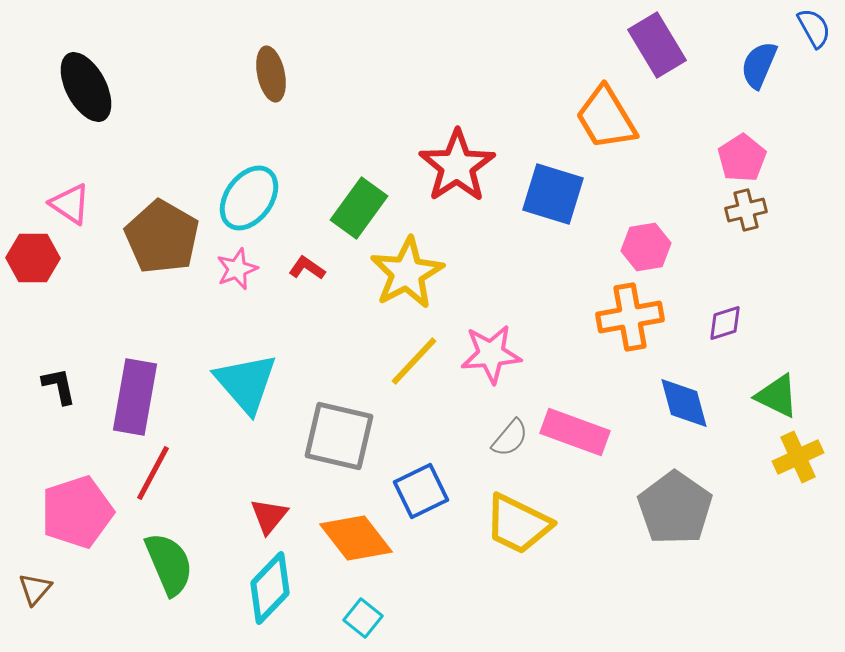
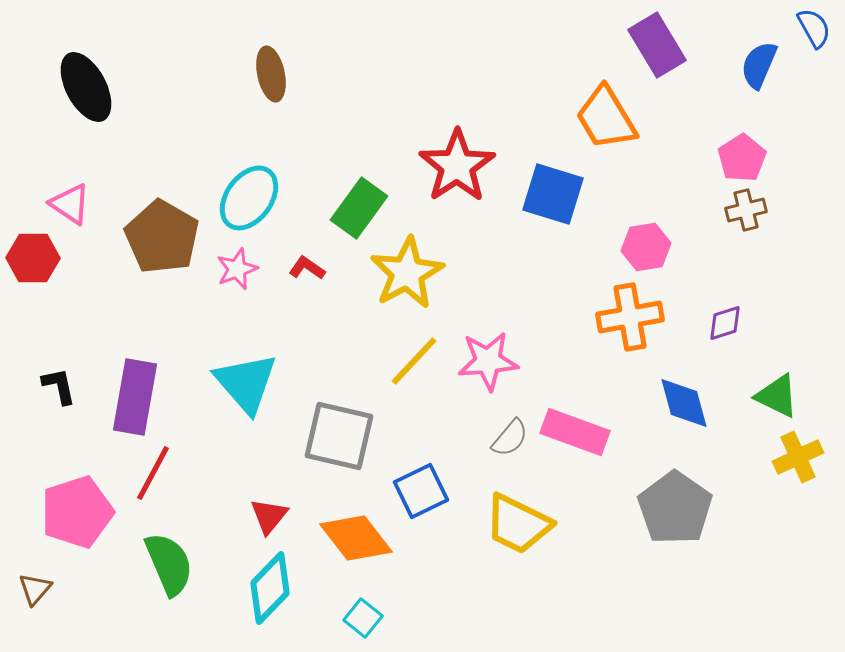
pink star at (491, 354): moved 3 px left, 7 px down
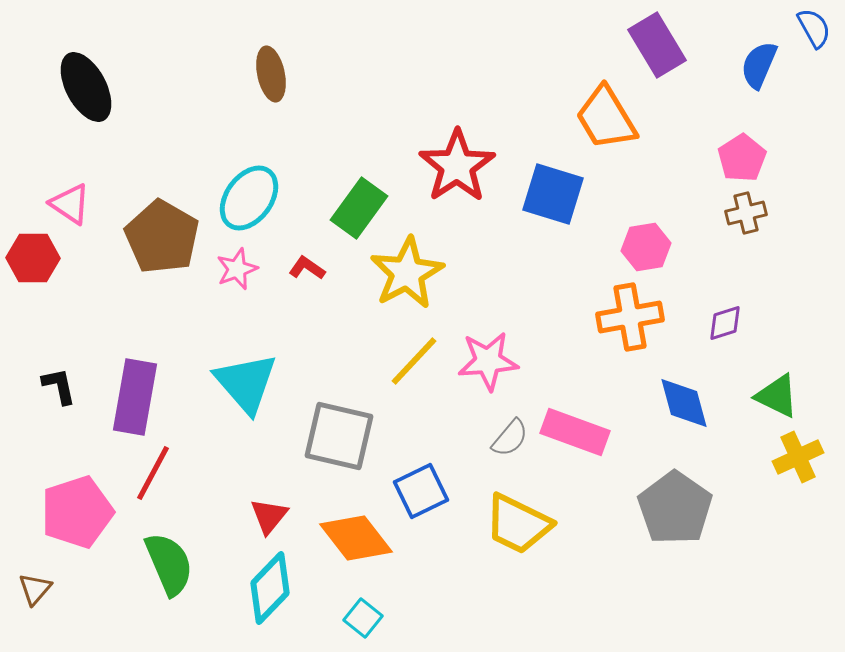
brown cross at (746, 210): moved 3 px down
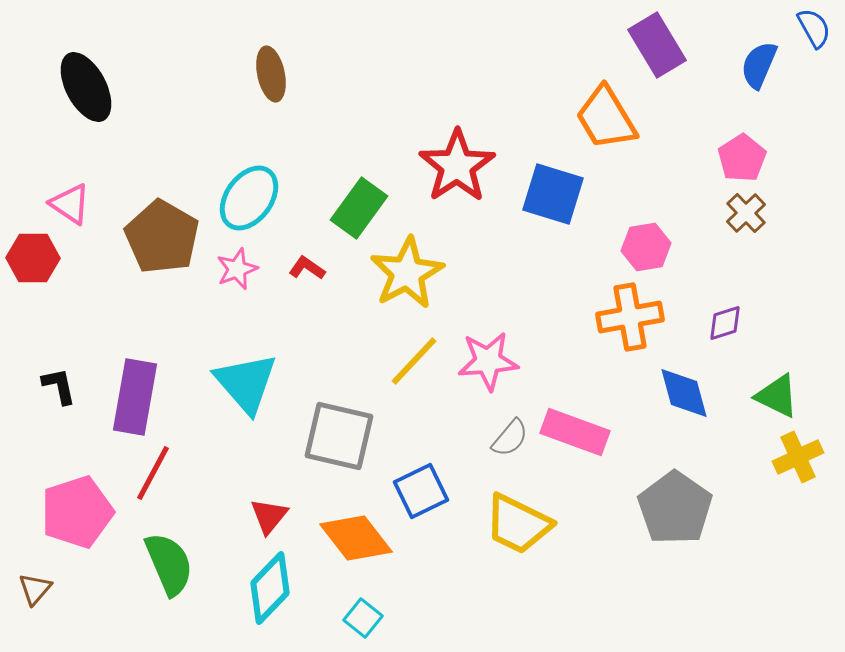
brown cross at (746, 213): rotated 30 degrees counterclockwise
blue diamond at (684, 403): moved 10 px up
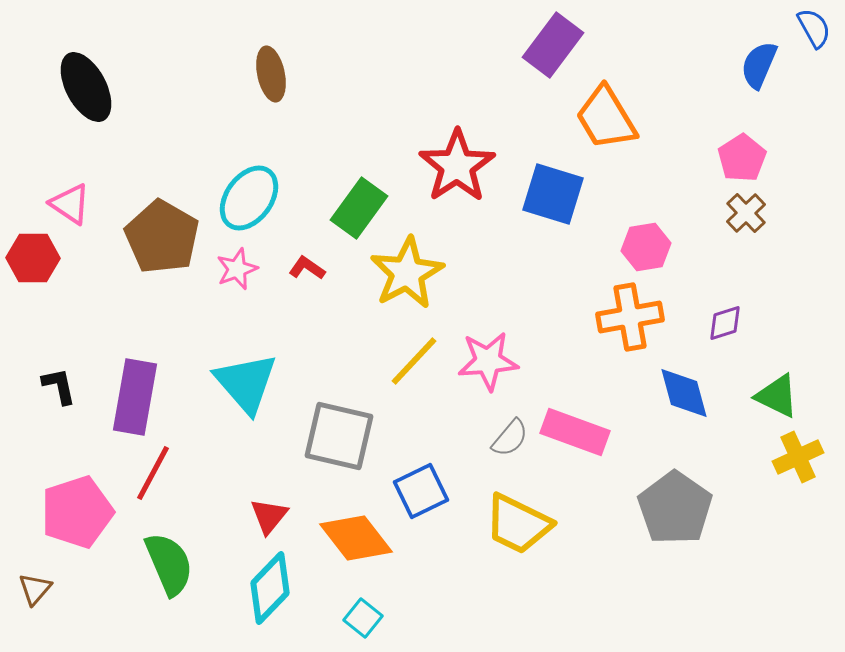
purple rectangle at (657, 45): moved 104 px left; rotated 68 degrees clockwise
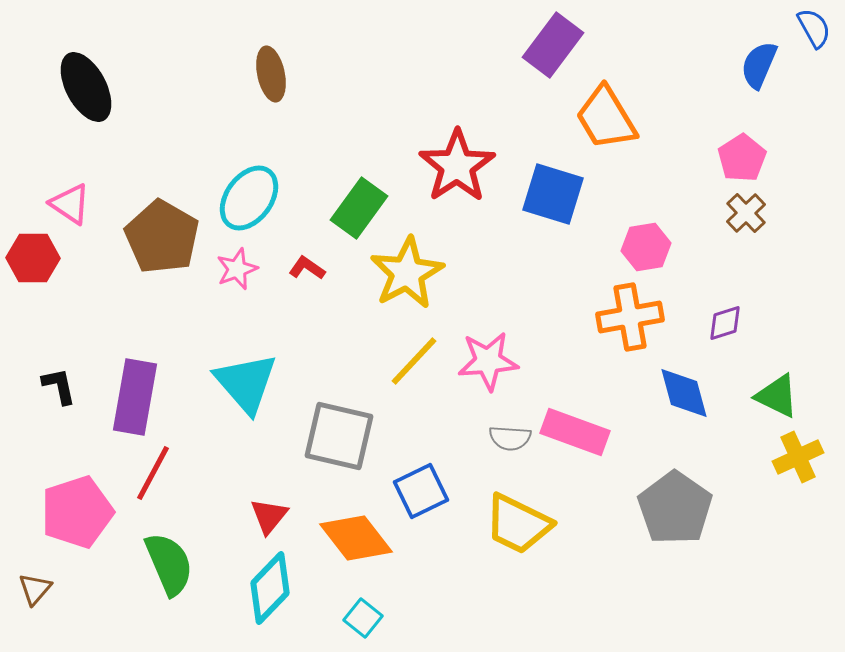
gray semicircle at (510, 438): rotated 54 degrees clockwise
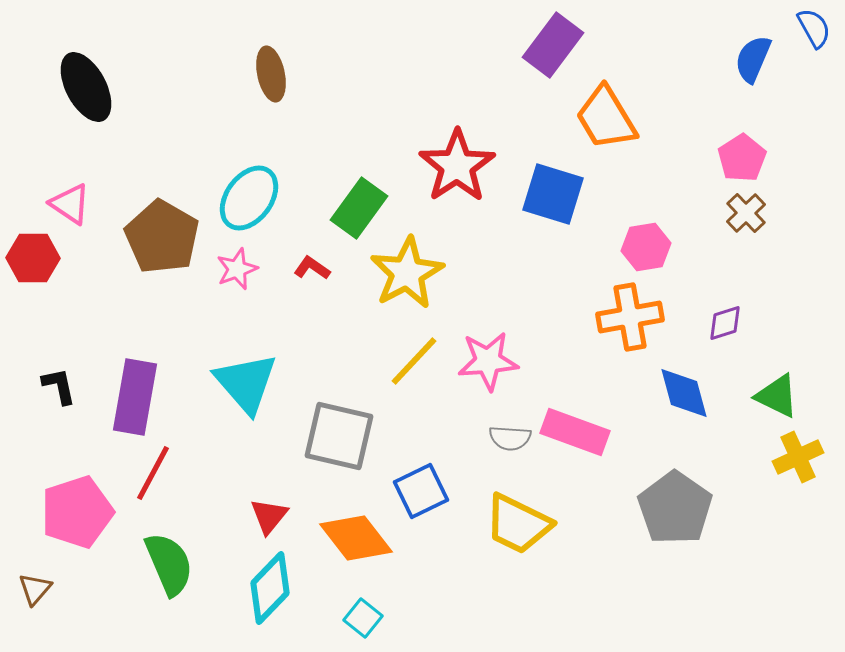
blue semicircle at (759, 65): moved 6 px left, 6 px up
red L-shape at (307, 268): moved 5 px right
